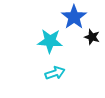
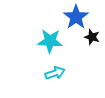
blue star: moved 2 px right
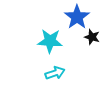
blue star: moved 1 px right
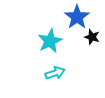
cyan star: rotated 30 degrees counterclockwise
